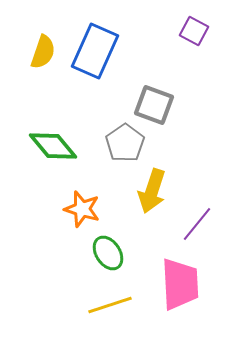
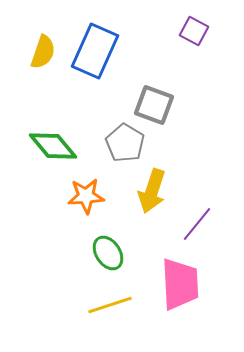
gray pentagon: rotated 6 degrees counterclockwise
orange star: moved 4 px right, 13 px up; rotated 21 degrees counterclockwise
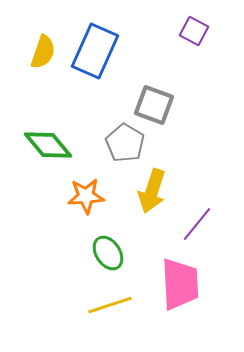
green diamond: moved 5 px left, 1 px up
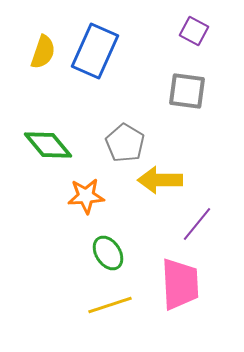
gray square: moved 33 px right, 14 px up; rotated 12 degrees counterclockwise
yellow arrow: moved 8 px right, 11 px up; rotated 72 degrees clockwise
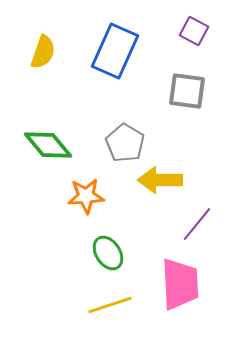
blue rectangle: moved 20 px right
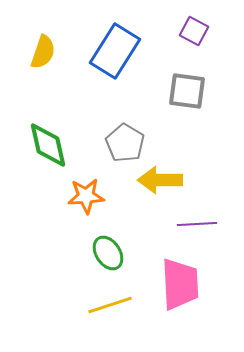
blue rectangle: rotated 8 degrees clockwise
green diamond: rotated 27 degrees clockwise
purple line: rotated 48 degrees clockwise
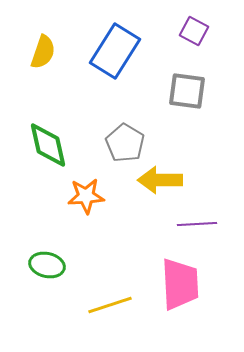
green ellipse: moved 61 px left, 12 px down; rotated 44 degrees counterclockwise
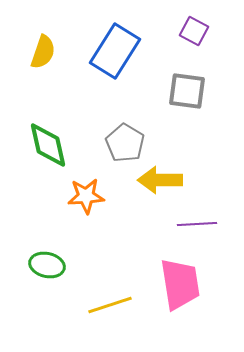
pink trapezoid: rotated 6 degrees counterclockwise
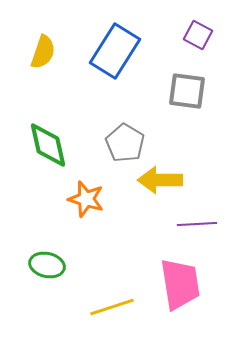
purple square: moved 4 px right, 4 px down
orange star: moved 3 px down; rotated 21 degrees clockwise
yellow line: moved 2 px right, 2 px down
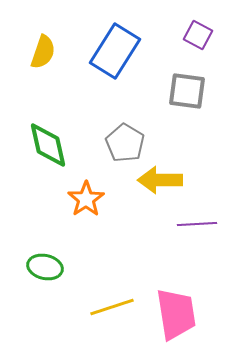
orange star: rotated 21 degrees clockwise
green ellipse: moved 2 px left, 2 px down
pink trapezoid: moved 4 px left, 30 px down
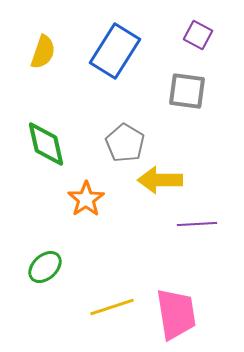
green diamond: moved 2 px left, 1 px up
green ellipse: rotated 56 degrees counterclockwise
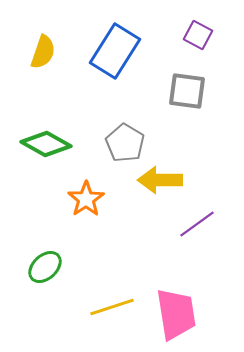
green diamond: rotated 48 degrees counterclockwise
purple line: rotated 33 degrees counterclockwise
